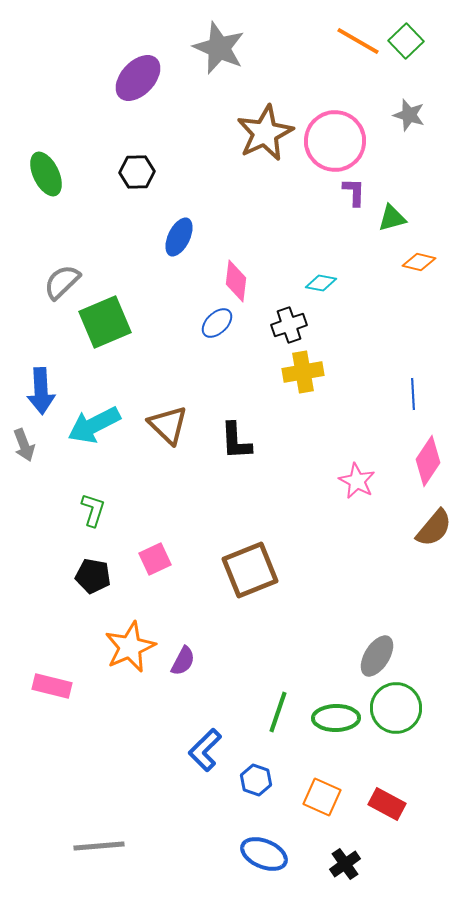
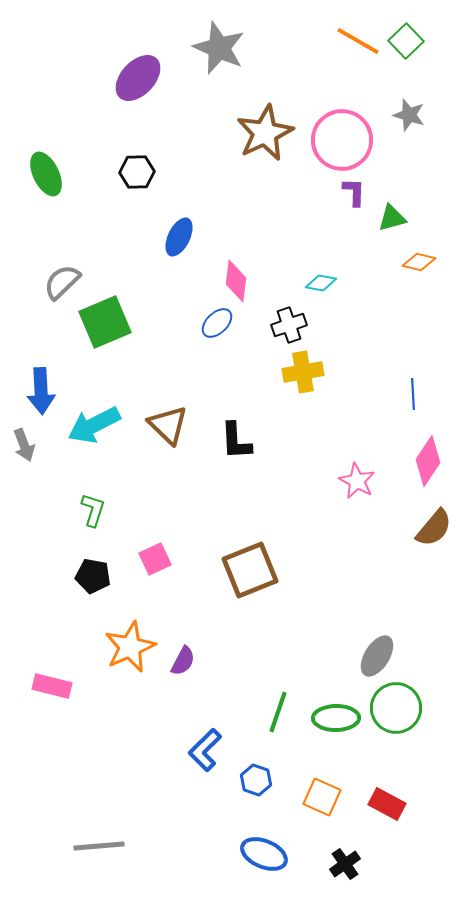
pink circle at (335, 141): moved 7 px right, 1 px up
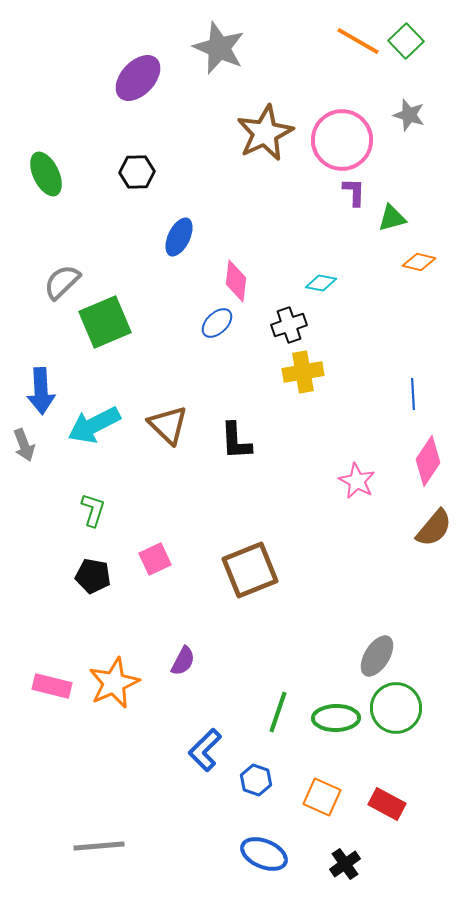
orange star at (130, 647): moved 16 px left, 36 px down
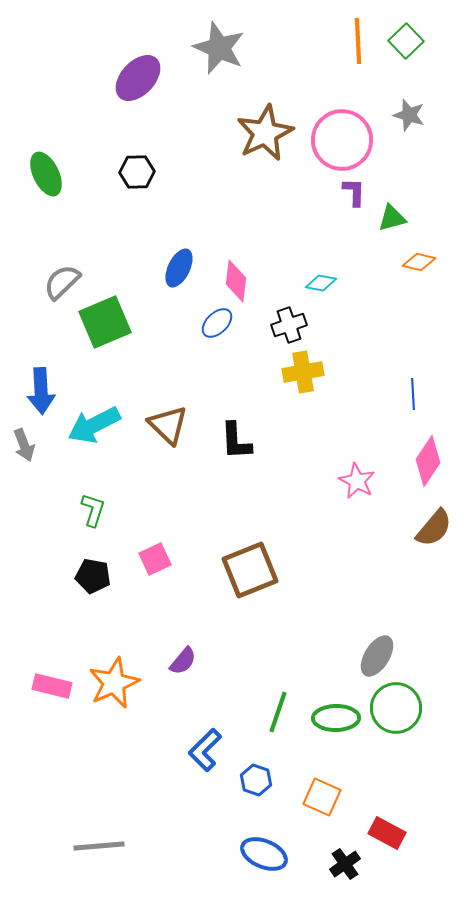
orange line at (358, 41): rotated 57 degrees clockwise
blue ellipse at (179, 237): moved 31 px down
purple semicircle at (183, 661): rotated 12 degrees clockwise
red rectangle at (387, 804): moved 29 px down
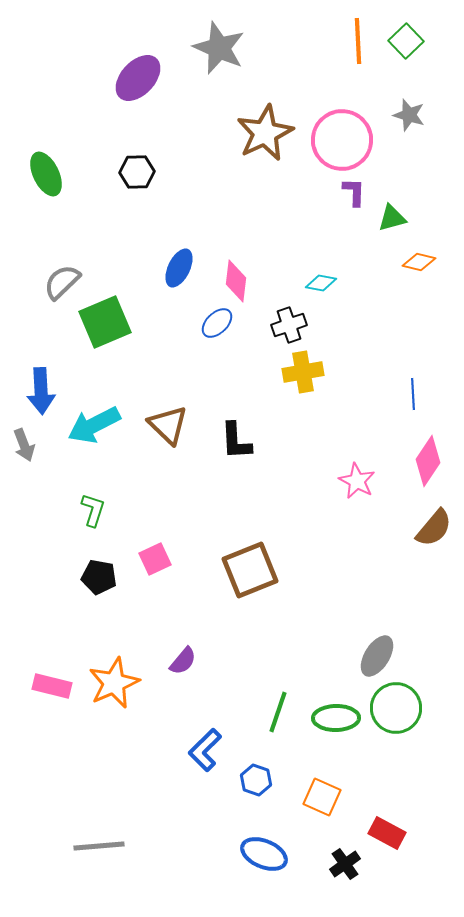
black pentagon at (93, 576): moved 6 px right, 1 px down
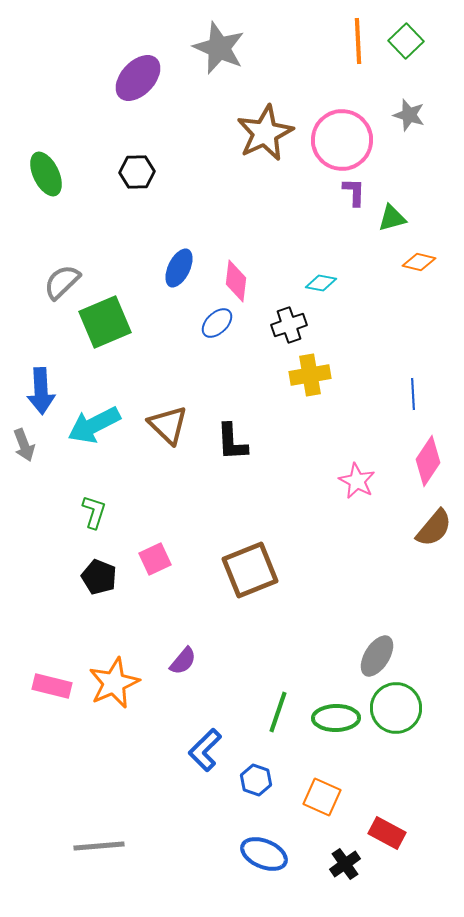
yellow cross at (303, 372): moved 7 px right, 3 px down
black L-shape at (236, 441): moved 4 px left, 1 px down
green L-shape at (93, 510): moved 1 px right, 2 px down
black pentagon at (99, 577): rotated 12 degrees clockwise
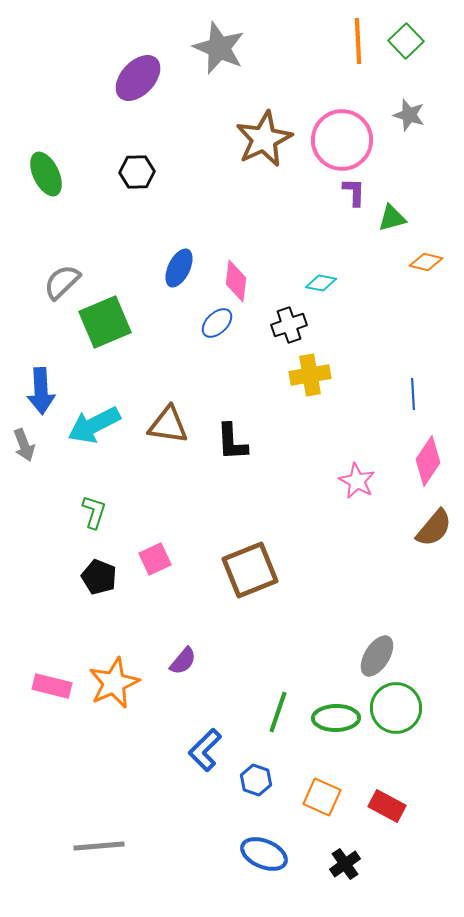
brown star at (265, 133): moved 1 px left, 6 px down
orange diamond at (419, 262): moved 7 px right
brown triangle at (168, 425): rotated 36 degrees counterclockwise
red rectangle at (387, 833): moved 27 px up
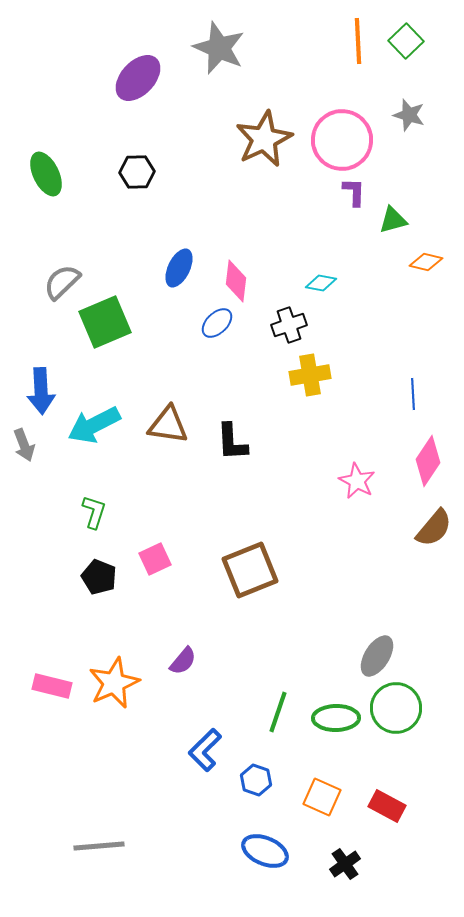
green triangle at (392, 218): moved 1 px right, 2 px down
blue ellipse at (264, 854): moved 1 px right, 3 px up
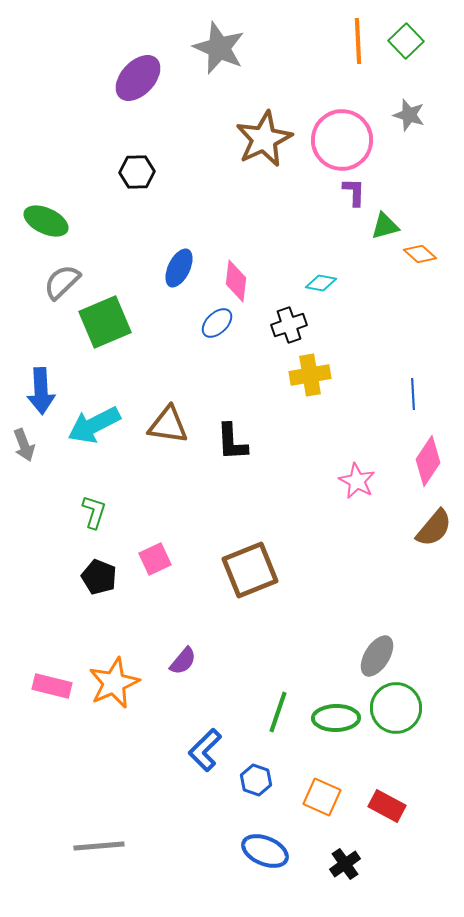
green ellipse at (46, 174): moved 47 px down; rotated 39 degrees counterclockwise
green triangle at (393, 220): moved 8 px left, 6 px down
orange diamond at (426, 262): moved 6 px left, 8 px up; rotated 28 degrees clockwise
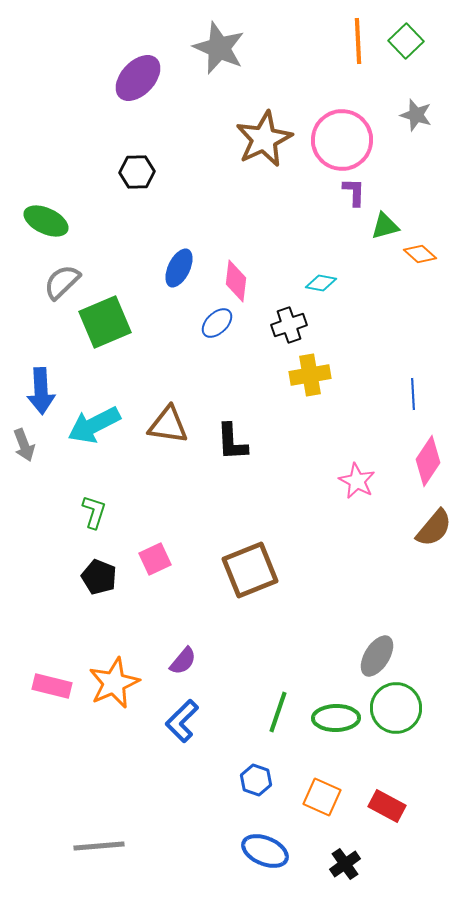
gray star at (409, 115): moved 7 px right
blue L-shape at (205, 750): moved 23 px left, 29 px up
